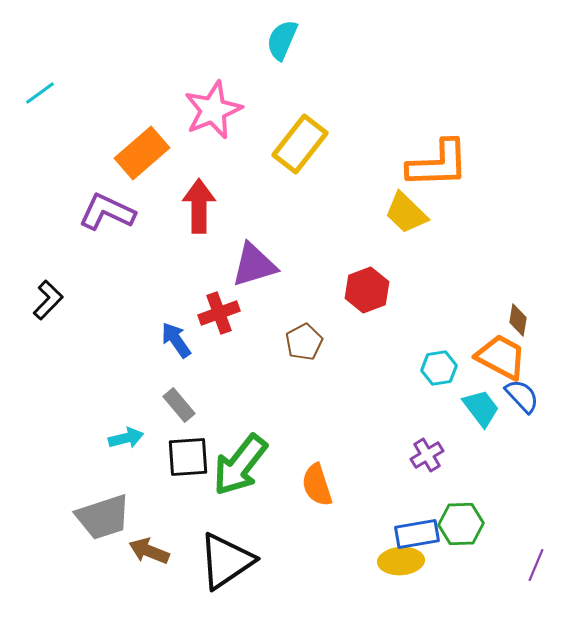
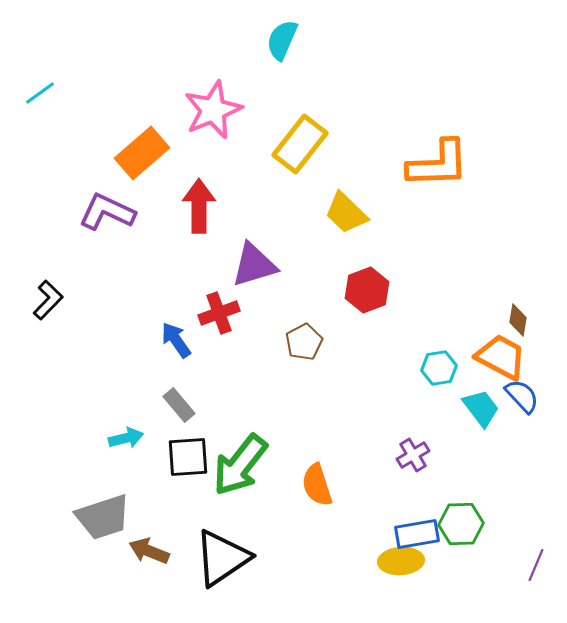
yellow trapezoid: moved 60 px left
purple cross: moved 14 px left
black triangle: moved 4 px left, 3 px up
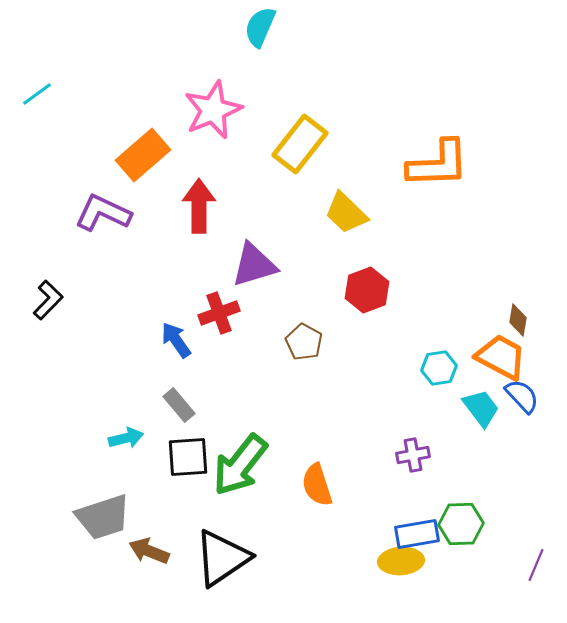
cyan semicircle: moved 22 px left, 13 px up
cyan line: moved 3 px left, 1 px down
orange rectangle: moved 1 px right, 2 px down
purple L-shape: moved 4 px left, 1 px down
brown pentagon: rotated 15 degrees counterclockwise
purple cross: rotated 20 degrees clockwise
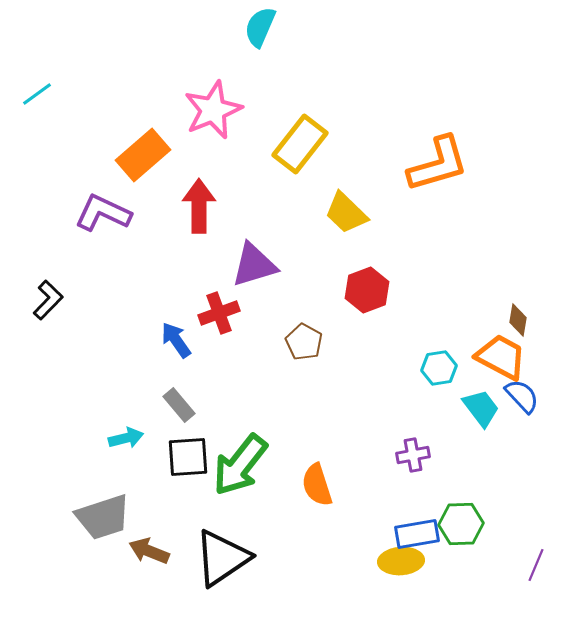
orange L-shape: rotated 14 degrees counterclockwise
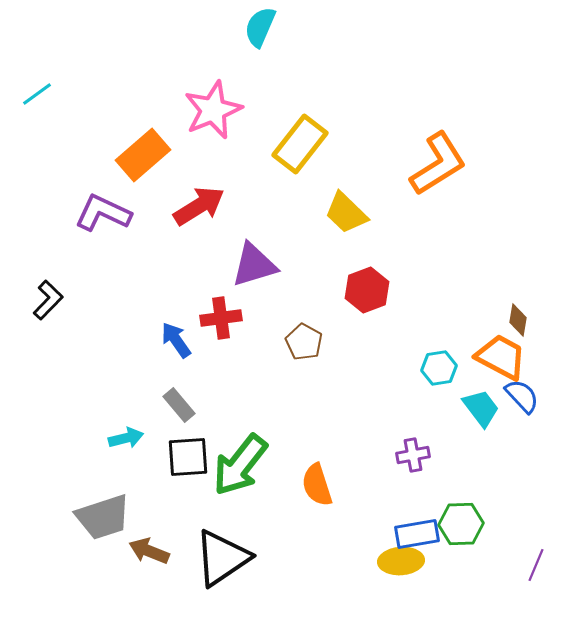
orange L-shape: rotated 16 degrees counterclockwise
red arrow: rotated 58 degrees clockwise
red cross: moved 2 px right, 5 px down; rotated 12 degrees clockwise
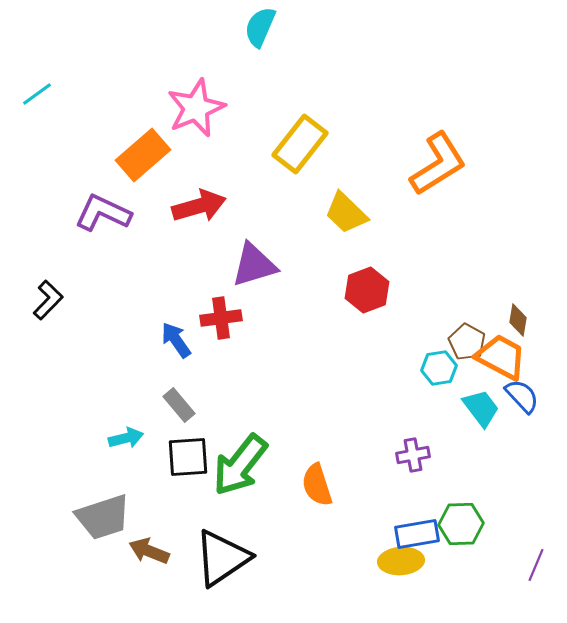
pink star: moved 17 px left, 2 px up
red arrow: rotated 16 degrees clockwise
brown pentagon: moved 163 px right
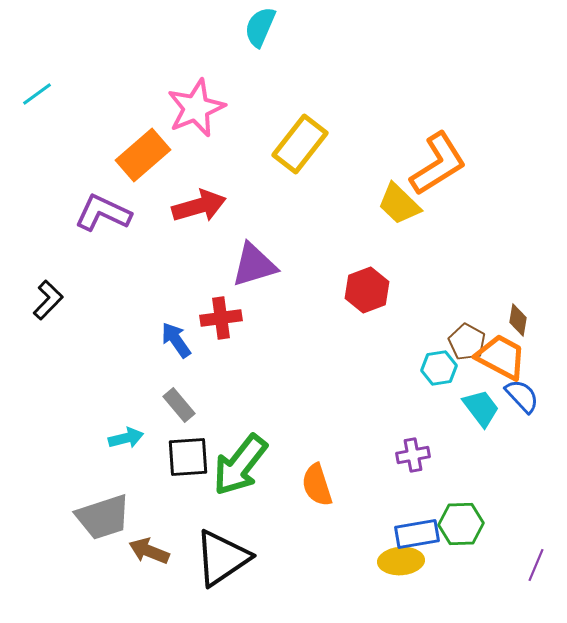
yellow trapezoid: moved 53 px right, 9 px up
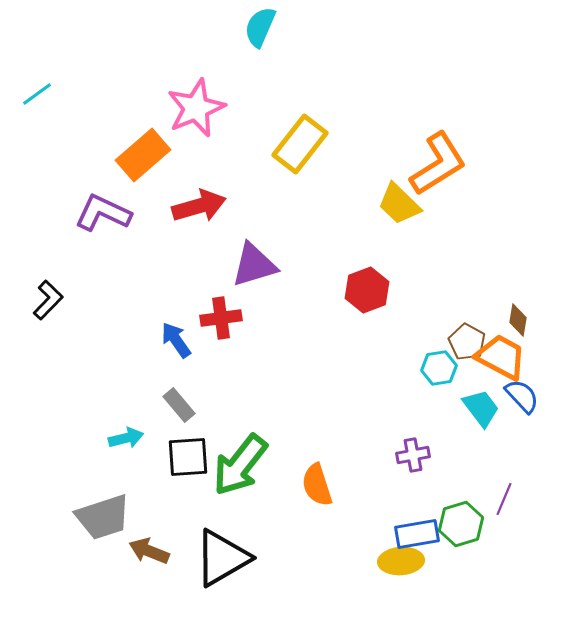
green hexagon: rotated 15 degrees counterclockwise
black triangle: rotated 4 degrees clockwise
purple line: moved 32 px left, 66 px up
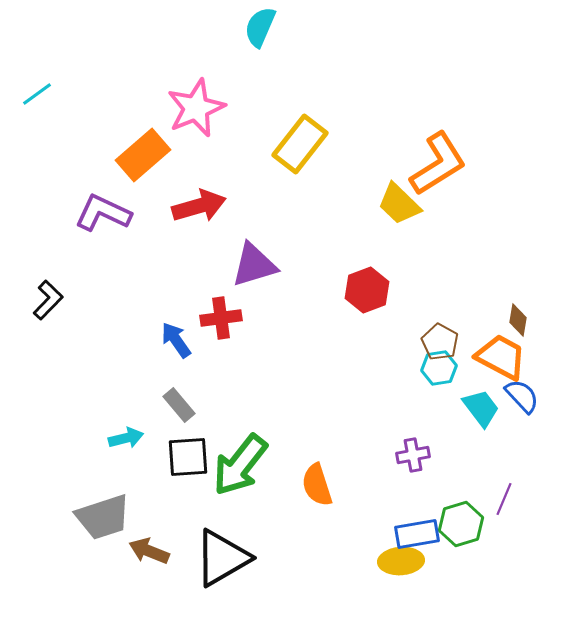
brown pentagon: moved 27 px left
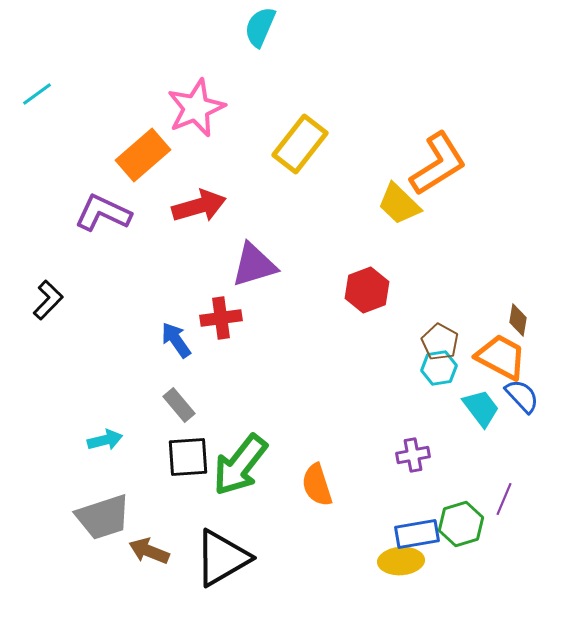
cyan arrow: moved 21 px left, 2 px down
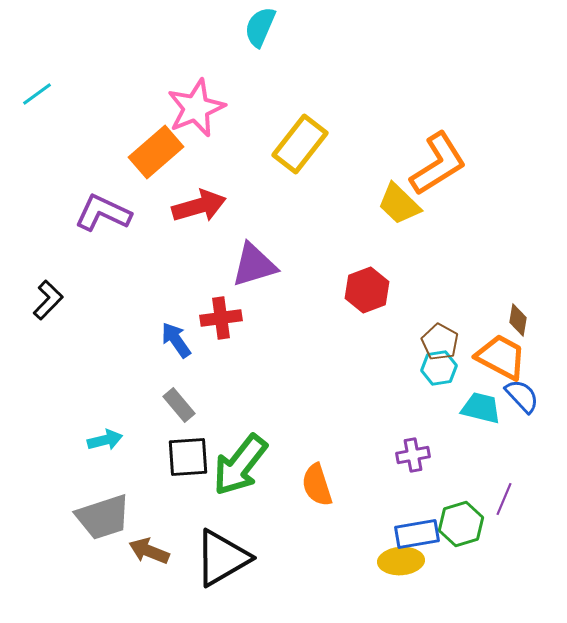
orange rectangle: moved 13 px right, 3 px up
cyan trapezoid: rotated 39 degrees counterclockwise
